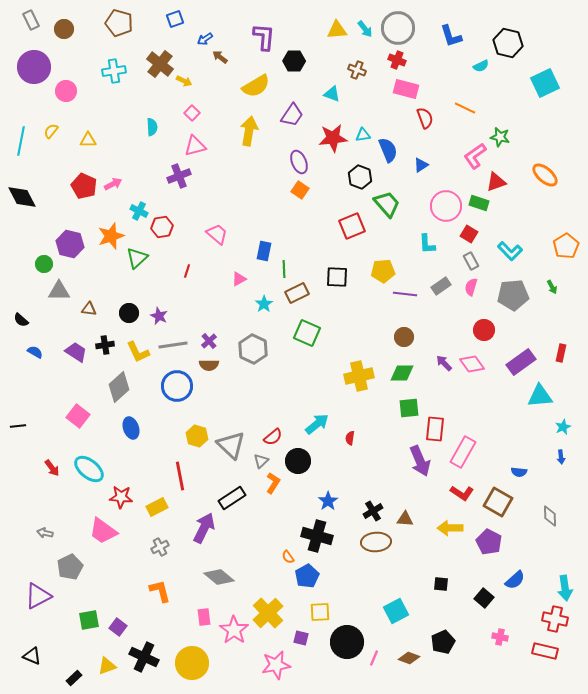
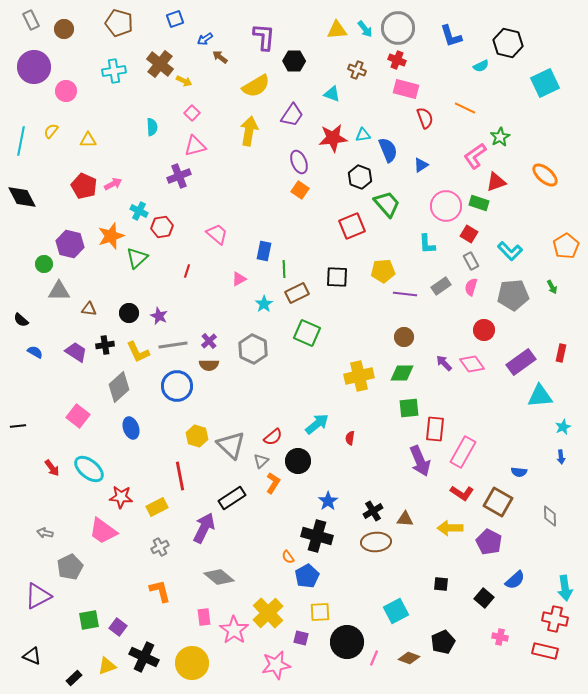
green star at (500, 137): rotated 30 degrees clockwise
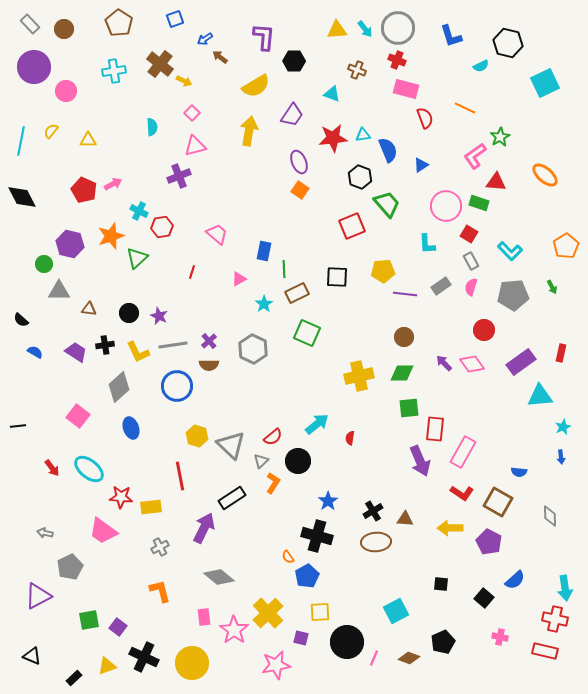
gray rectangle at (31, 20): moved 1 px left, 4 px down; rotated 18 degrees counterclockwise
brown pentagon at (119, 23): rotated 16 degrees clockwise
red triangle at (496, 182): rotated 25 degrees clockwise
red pentagon at (84, 186): moved 4 px down
red line at (187, 271): moved 5 px right, 1 px down
yellow rectangle at (157, 507): moved 6 px left; rotated 20 degrees clockwise
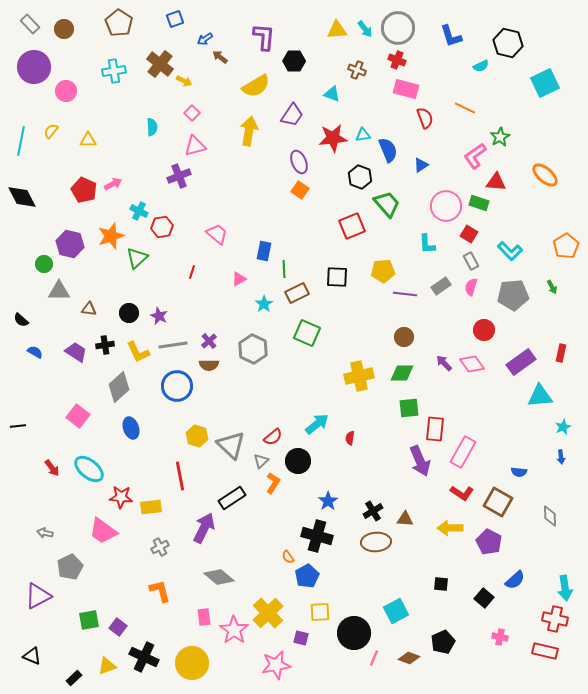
black circle at (347, 642): moved 7 px right, 9 px up
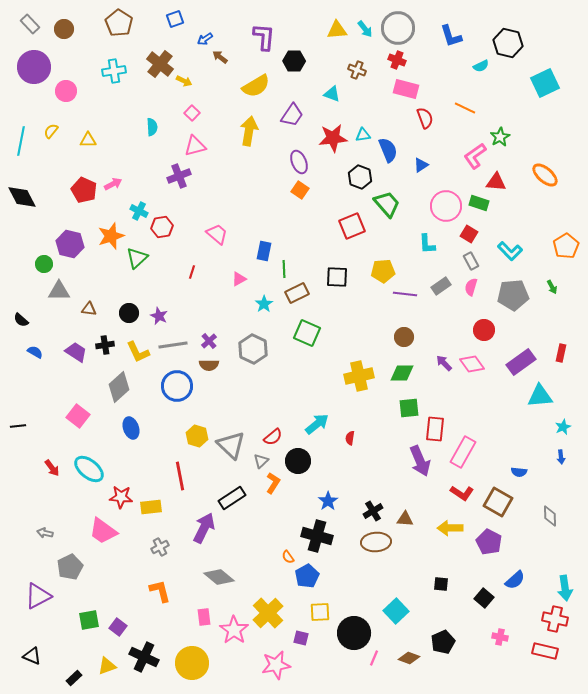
cyan square at (396, 611): rotated 15 degrees counterclockwise
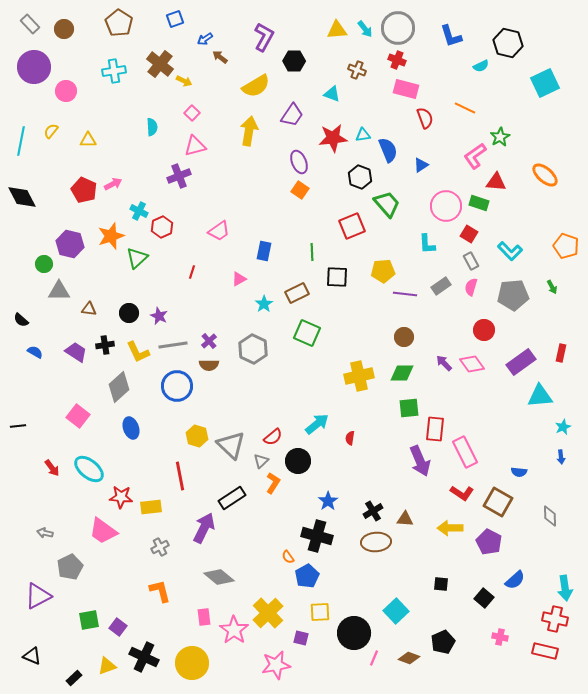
purple L-shape at (264, 37): rotated 24 degrees clockwise
red hexagon at (162, 227): rotated 15 degrees counterclockwise
pink trapezoid at (217, 234): moved 2 px right, 3 px up; rotated 105 degrees clockwise
orange pentagon at (566, 246): rotated 20 degrees counterclockwise
green line at (284, 269): moved 28 px right, 17 px up
pink rectangle at (463, 452): moved 2 px right; rotated 56 degrees counterclockwise
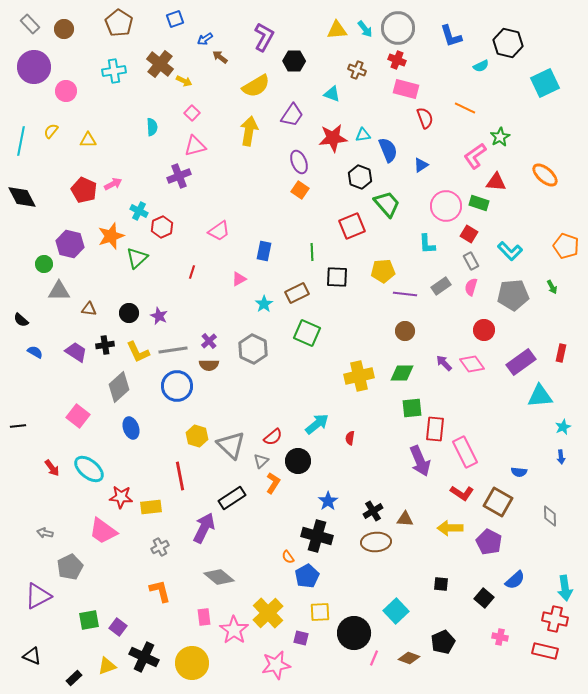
brown circle at (404, 337): moved 1 px right, 6 px up
gray line at (173, 345): moved 5 px down
green square at (409, 408): moved 3 px right
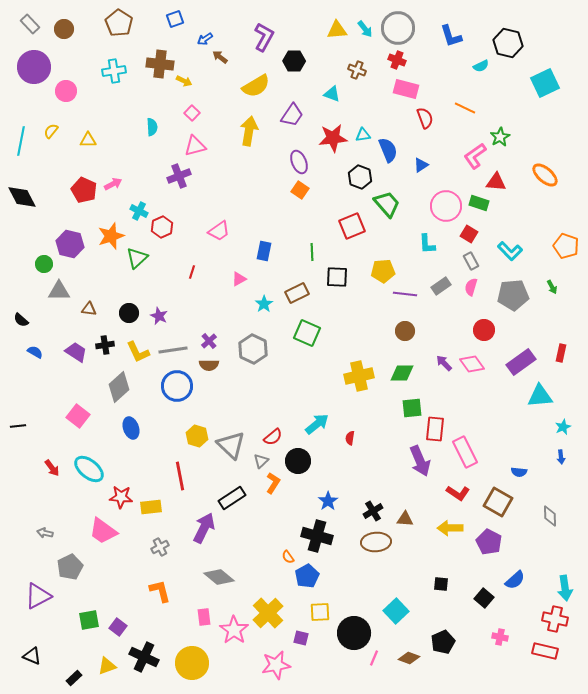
brown cross at (160, 64): rotated 32 degrees counterclockwise
red L-shape at (462, 493): moved 4 px left
